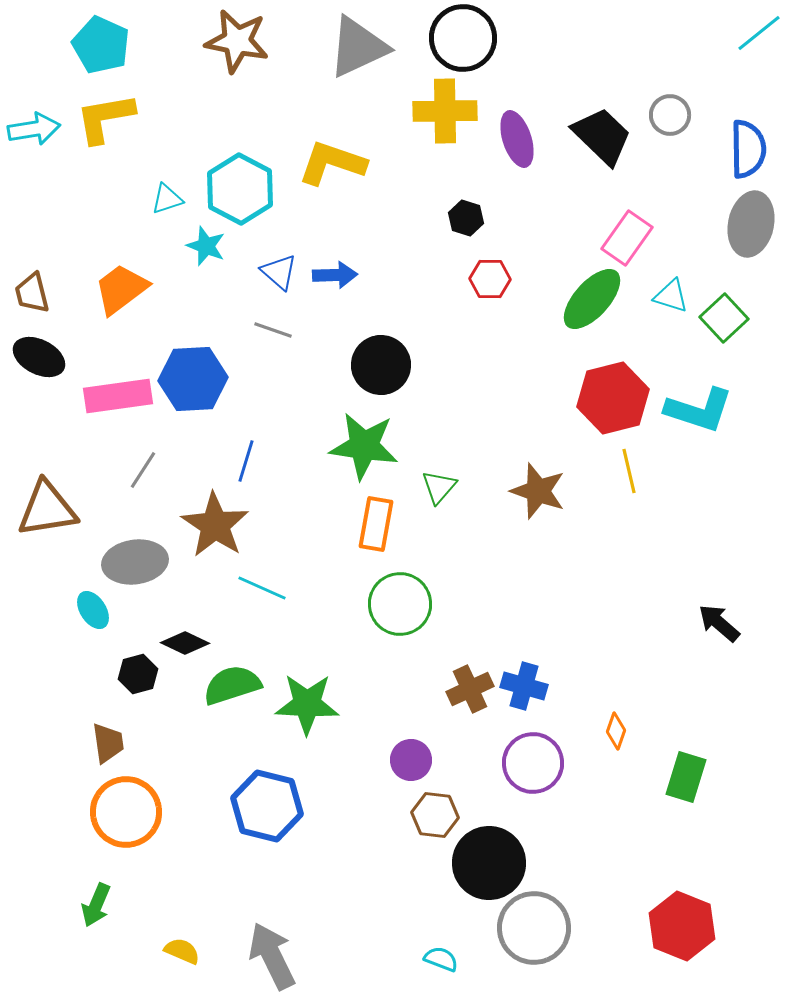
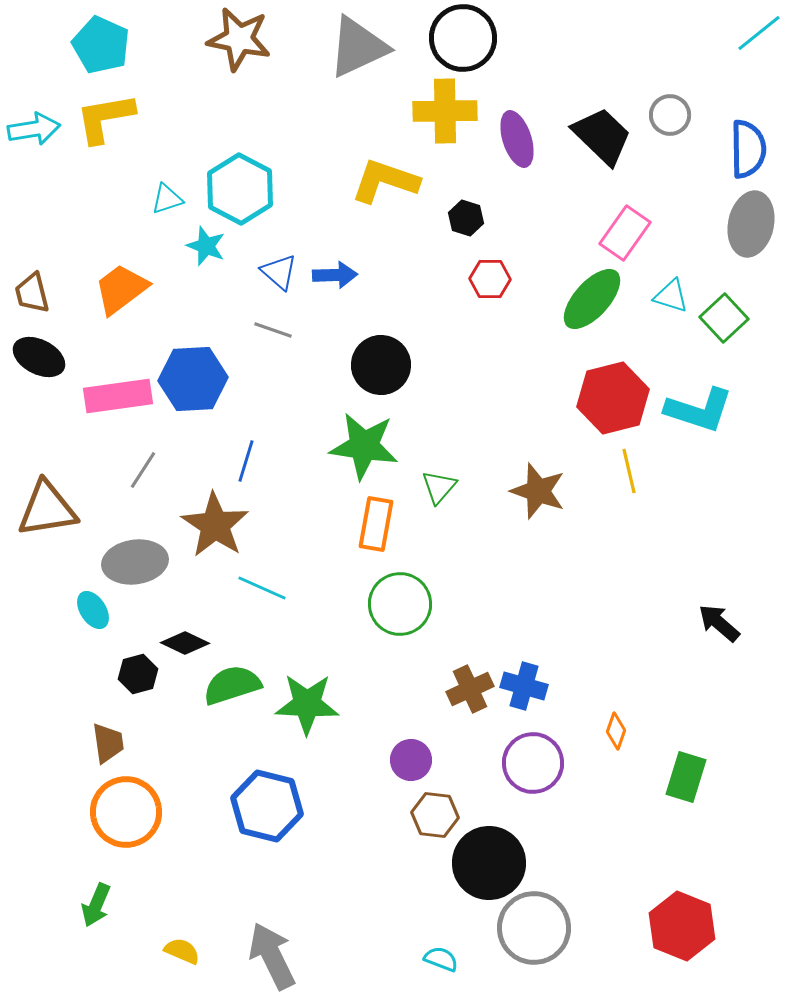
brown star at (237, 41): moved 2 px right, 2 px up
yellow L-shape at (332, 163): moved 53 px right, 18 px down
pink rectangle at (627, 238): moved 2 px left, 5 px up
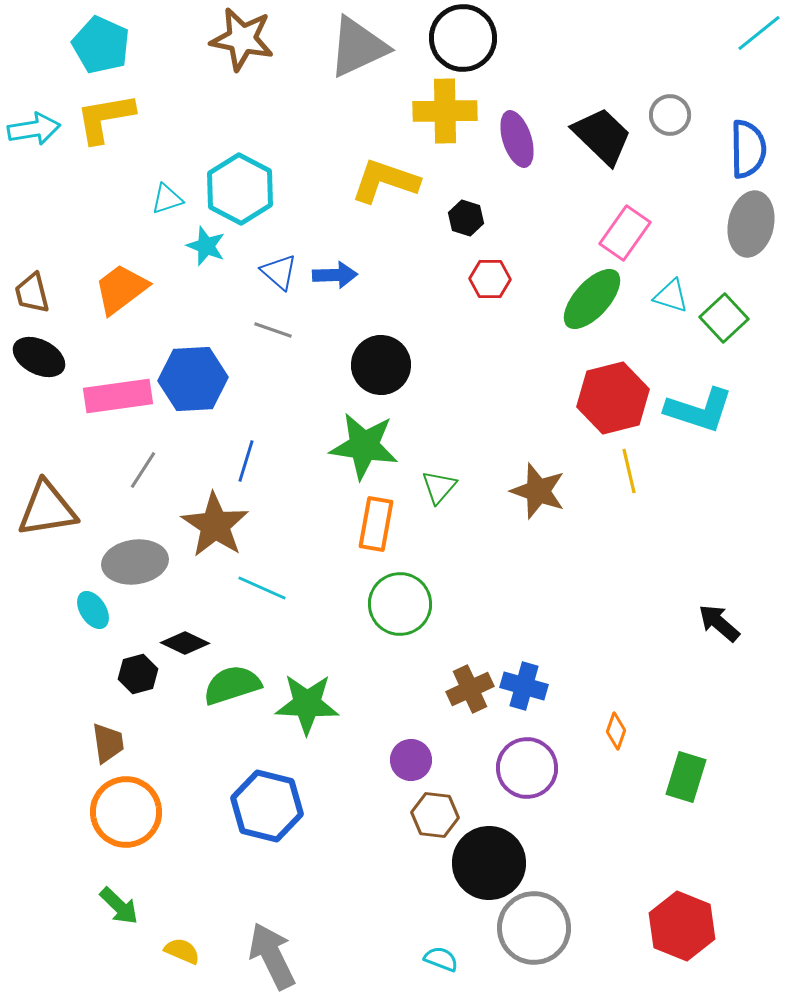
brown star at (239, 39): moved 3 px right
purple circle at (533, 763): moved 6 px left, 5 px down
green arrow at (96, 905): moved 23 px right, 1 px down; rotated 69 degrees counterclockwise
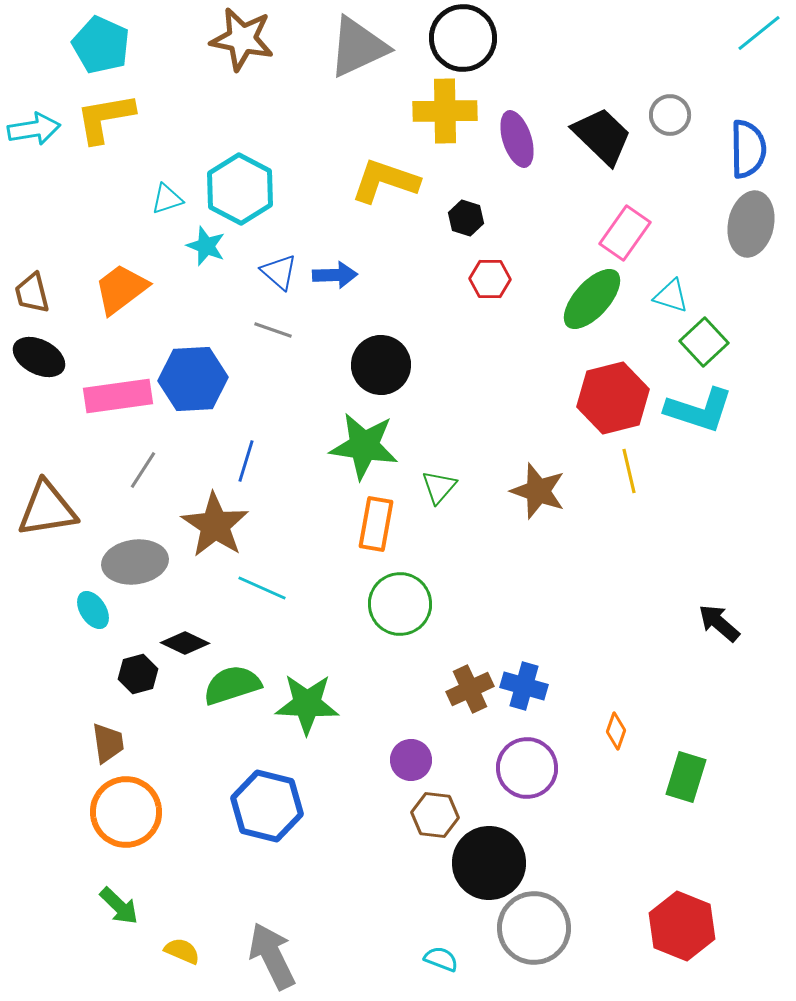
green square at (724, 318): moved 20 px left, 24 px down
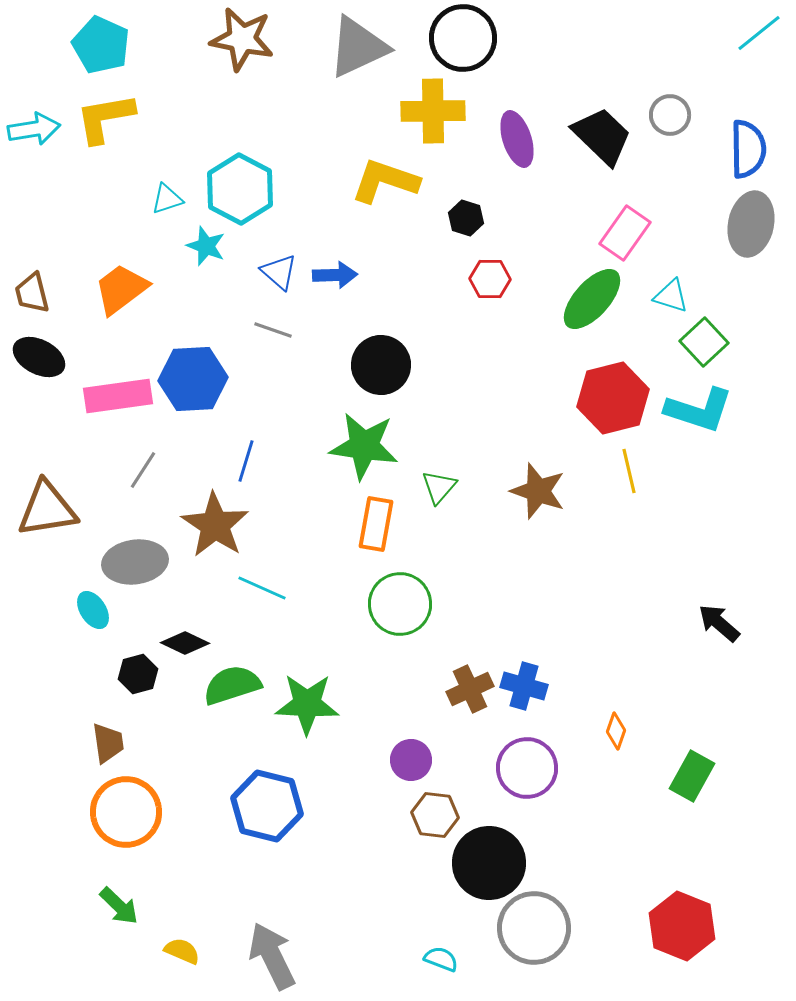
yellow cross at (445, 111): moved 12 px left
green rectangle at (686, 777): moved 6 px right, 1 px up; rotated 12 degrees clockwise
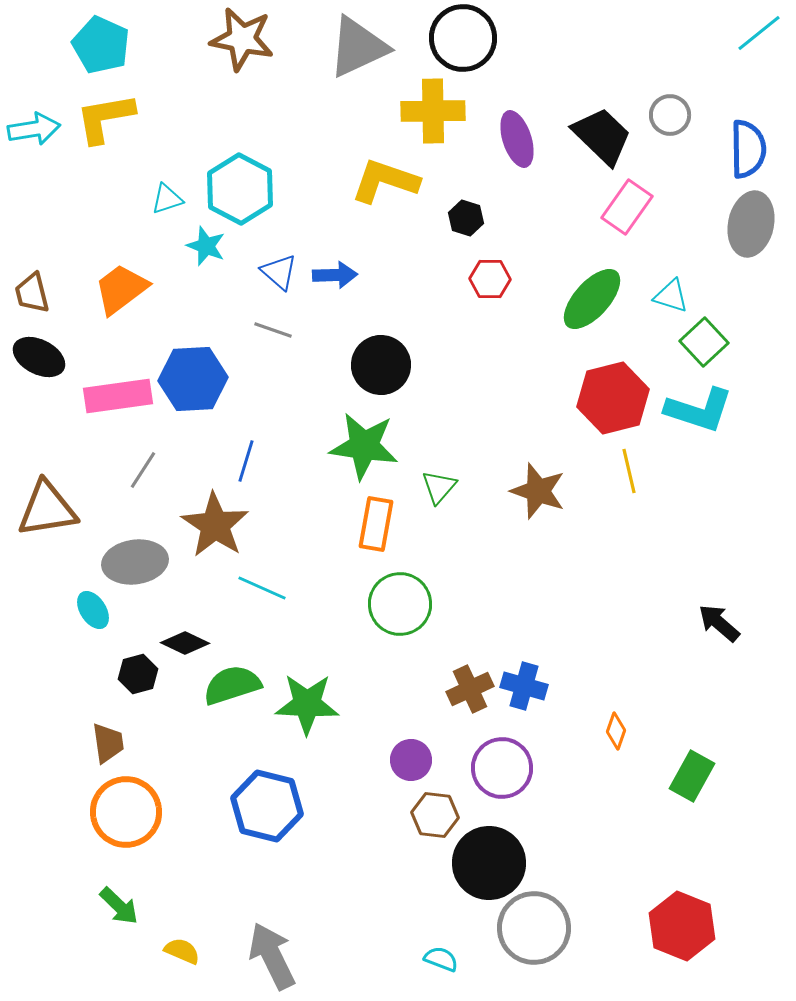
pink rectangle at (625, 233): moved 2 px right, 26 px up
purple circle at (527, 768): moved 25 px left
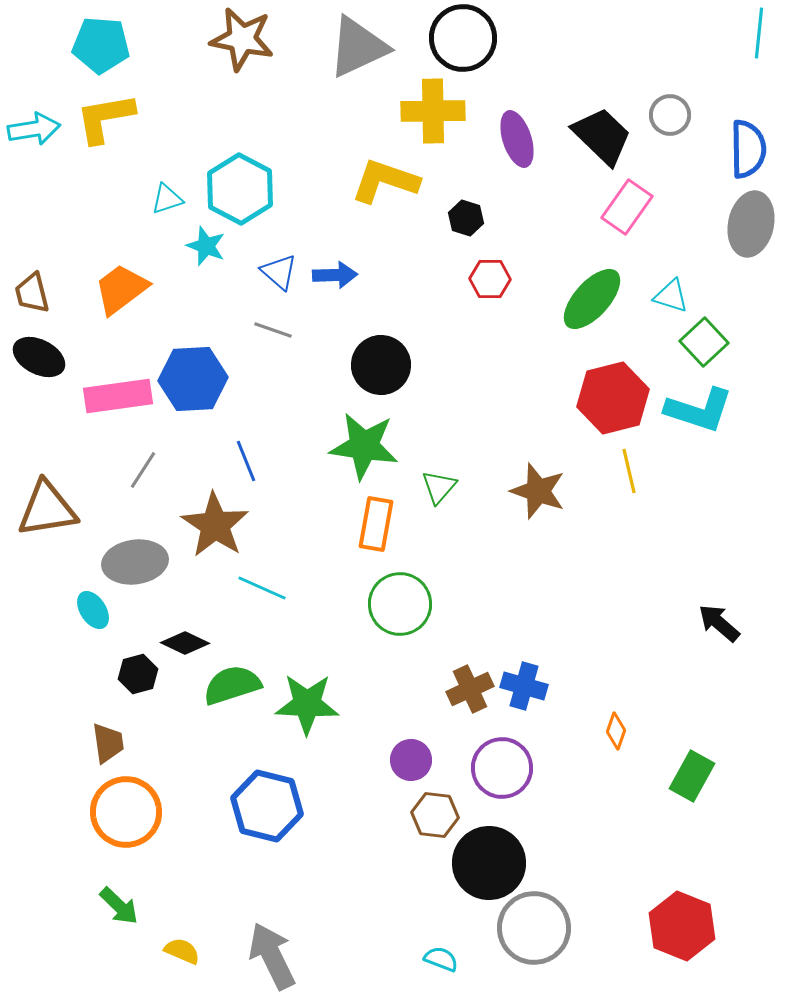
cyan line at (759, 33): rotated 45 degrees counterclockwise
cyan pentagon at (101, 45): rotated 20 degrees counterclockwise
blue line at (246, 461): rotated 39 degrees counterclockwise
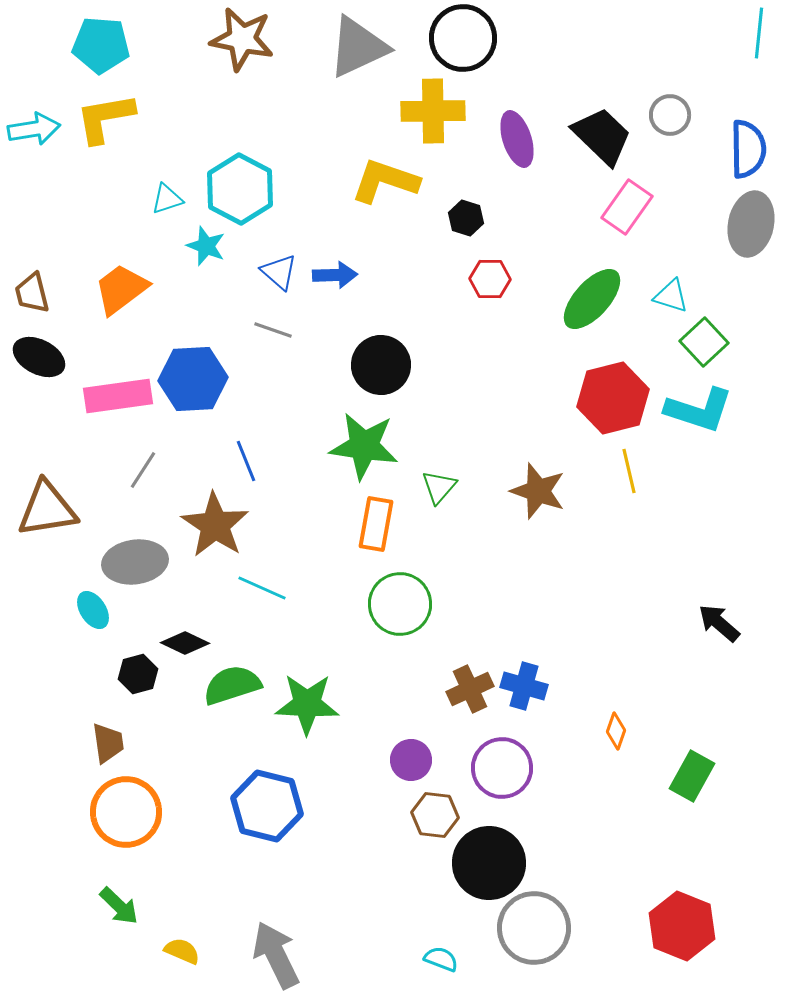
gray arrow at (272, 956): moved 4 px right, 1 px up
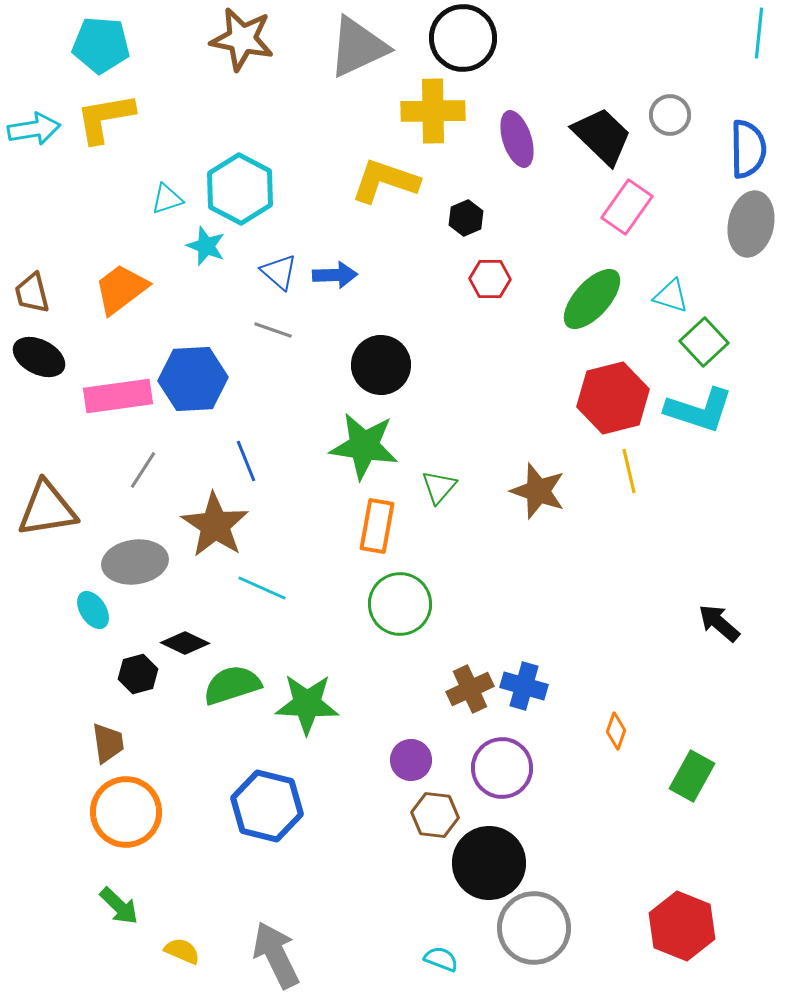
black hexagon at (466, 218): rotated 20 degrees clockwise
orange rectangle at (376, 524): moved 1 px right, 2 px down
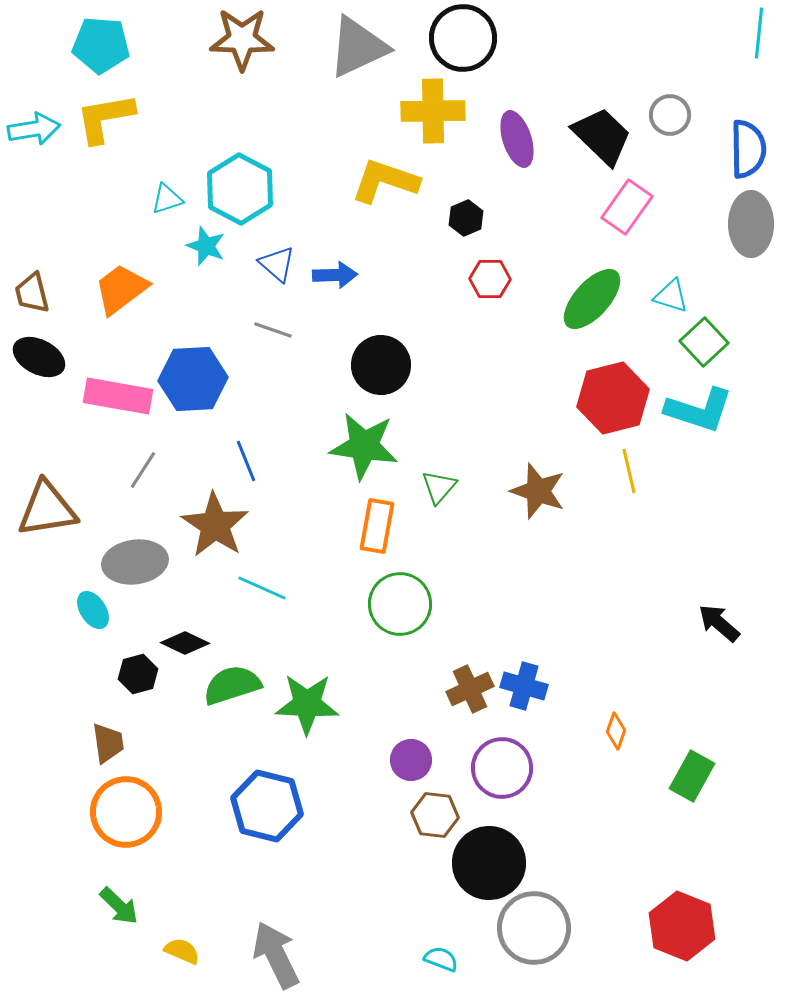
brown star at (242, 39): rotated 10 degrees counterclockwise
gray ellipse at (751, 224): rotated 12 degrees counterclockwise
blue triangle at (279, 272): moved 2 px left, 8 px up
pink rectangle at (118, 396): rotated 18 degrees clockwise
